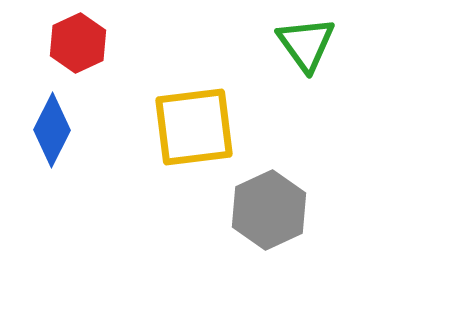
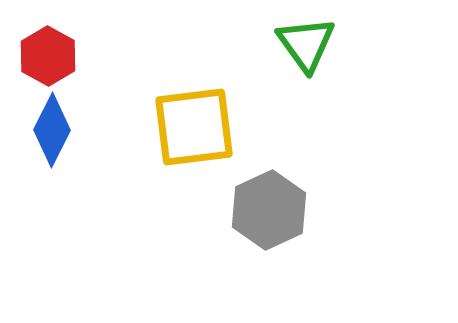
red hexagon: moved 30 px left, 13 px down; rotated 6 degrees counterclockwise
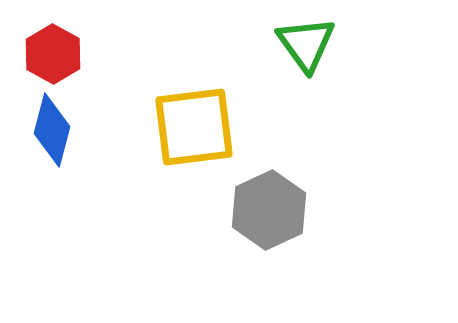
red hexagon: moved 5 px right, 2 px up
blue diamond: rotated 12 degrees counterclockwise
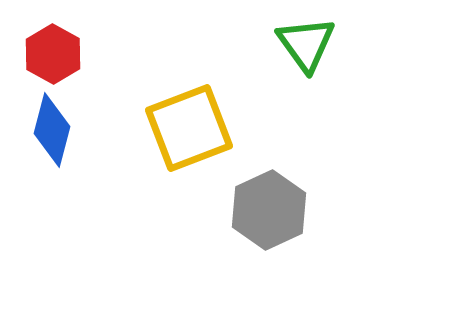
yellow square: moved 5 px left, 1 px down; rotated 14 degrees counterclockwise
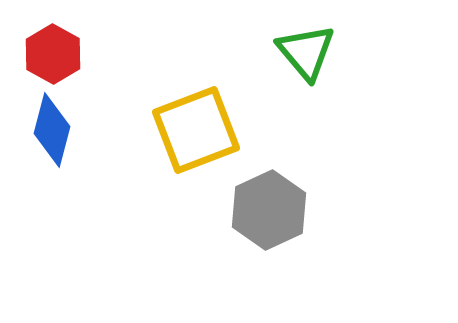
green triangle: moved 8 px down; rotated 4 degrees counterclockwise
yellow square: moved 7 px right, 2 px down
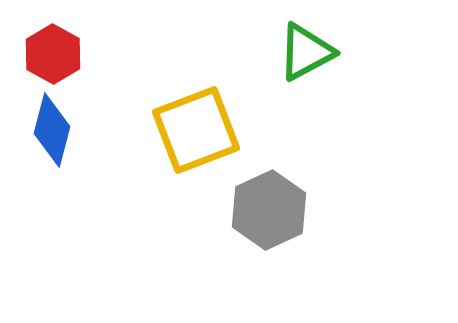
green triangle: rotated 42 degrees clockwise
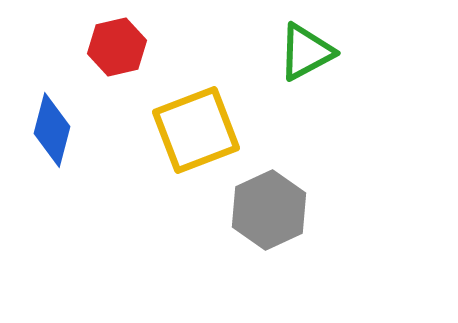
red hexagon: moved 64 px right, 7 px up; rotated 18 degrees clockwise
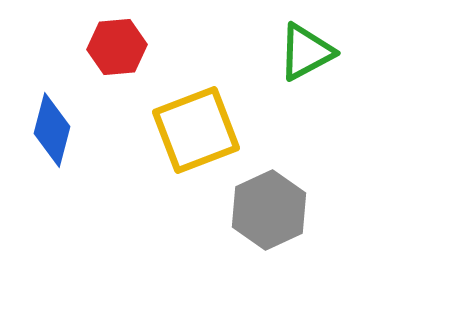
red hexagon: rotated 8 degrees clockwise
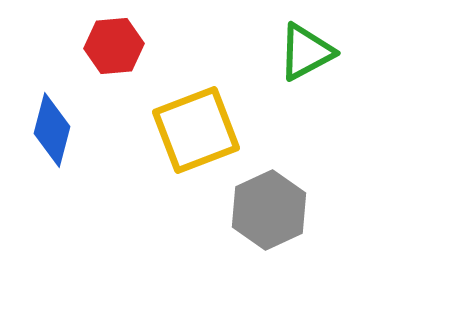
red hexagon: moved 3 px left, 1 px up
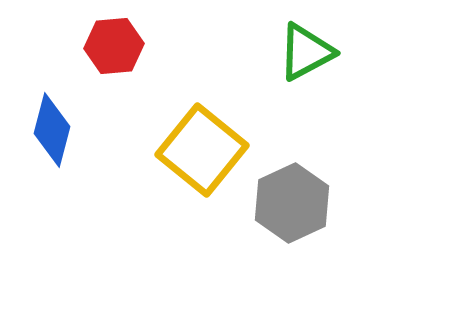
yellow square: moved 6 px right, 20 px down; rotated 30 degrees counterclockwise
gray hexagon: moved 23 px right, 7 px up
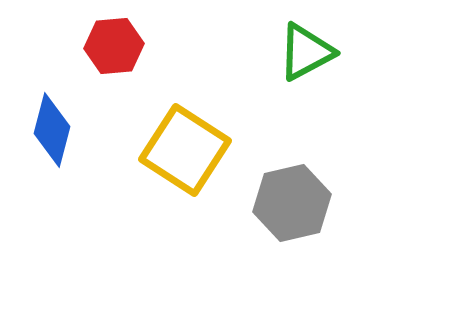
yellow square: moved 17 px left; rotated 6 degrees counterclockwise
gray hexagon: rotated 12 degrees clockwise
